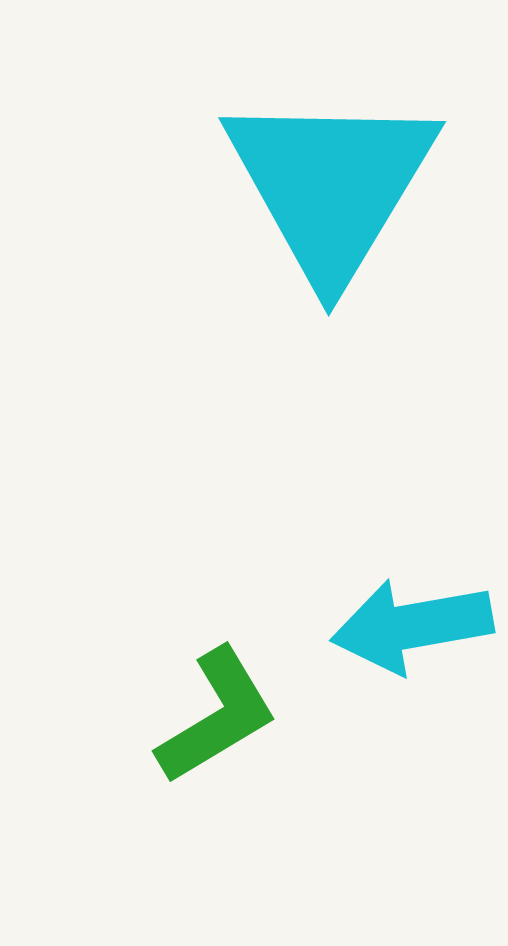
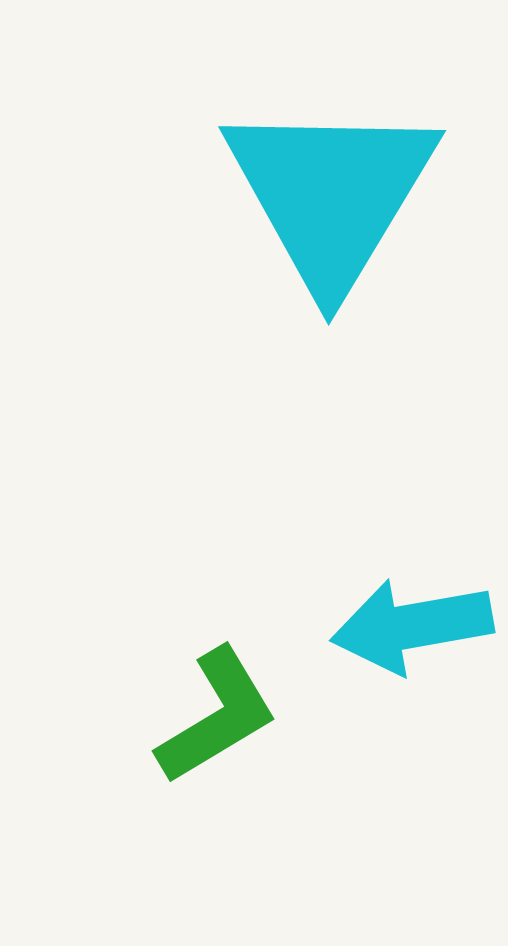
cyan triangle: moved 9 px down
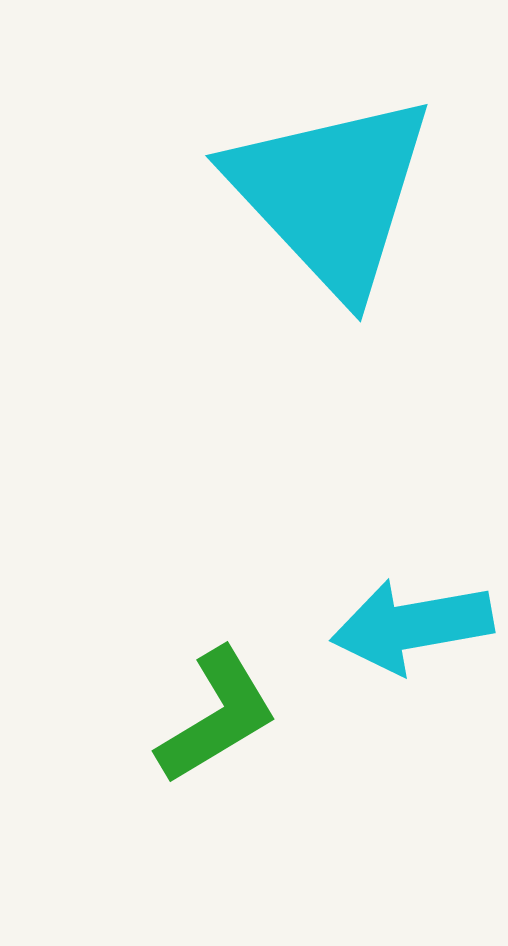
cyan triangle: rotated 14 degrees counterclockwise
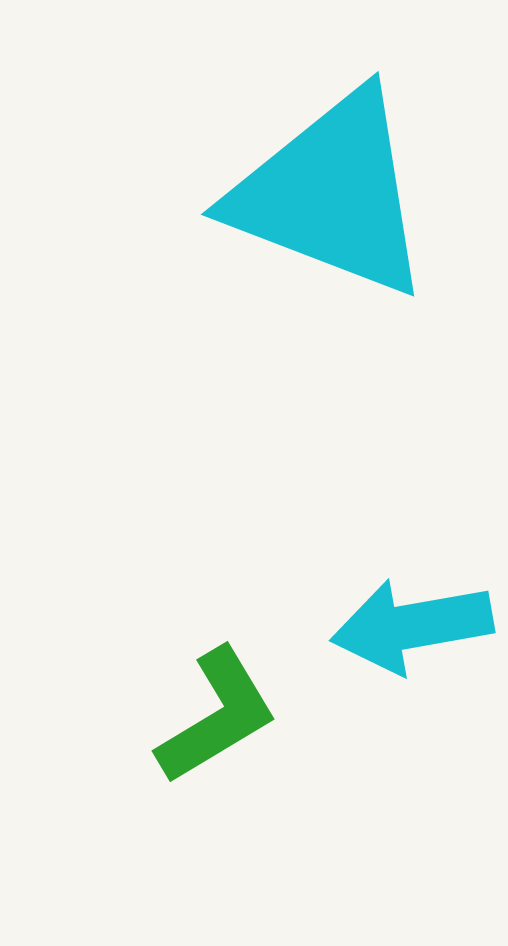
cyan triangle: rotated 26 degrees counterclockwise
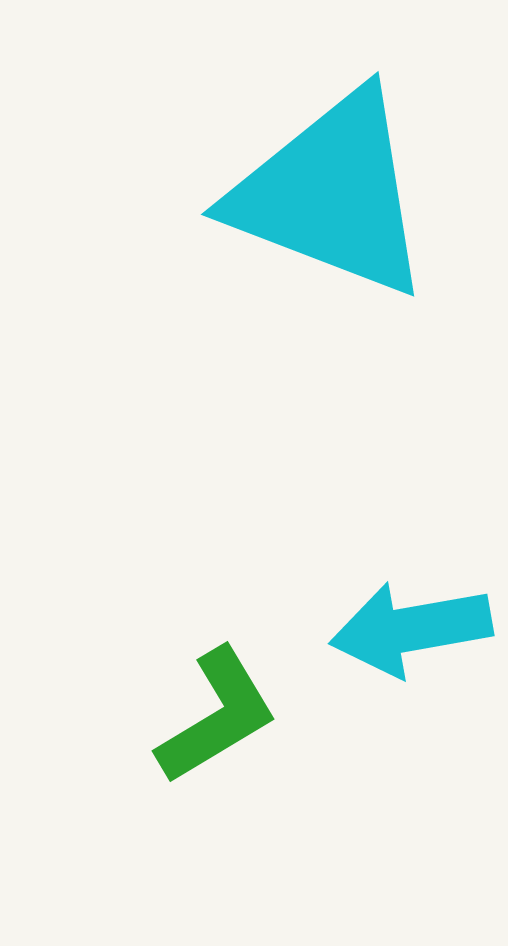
cyan arrow: moved 1 px left, 3 px down
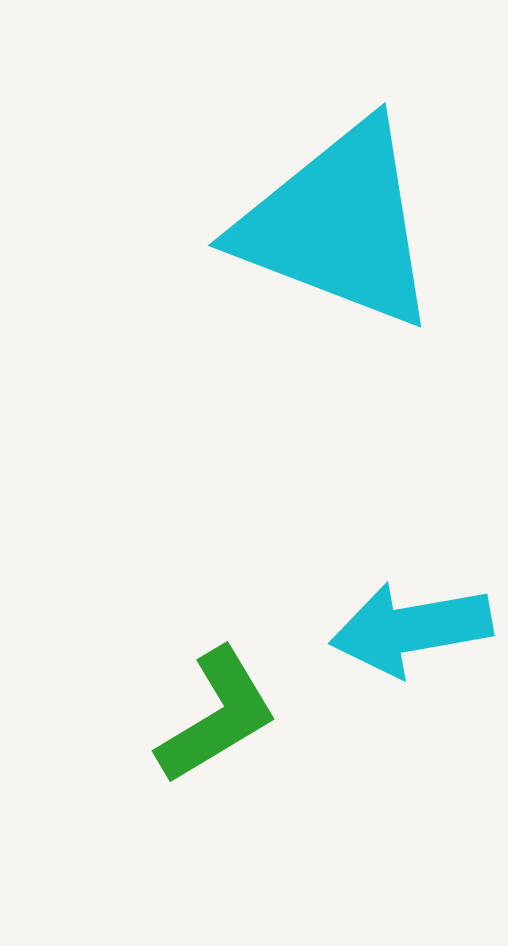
cyan triangle: moved 7 px right, 31 px down
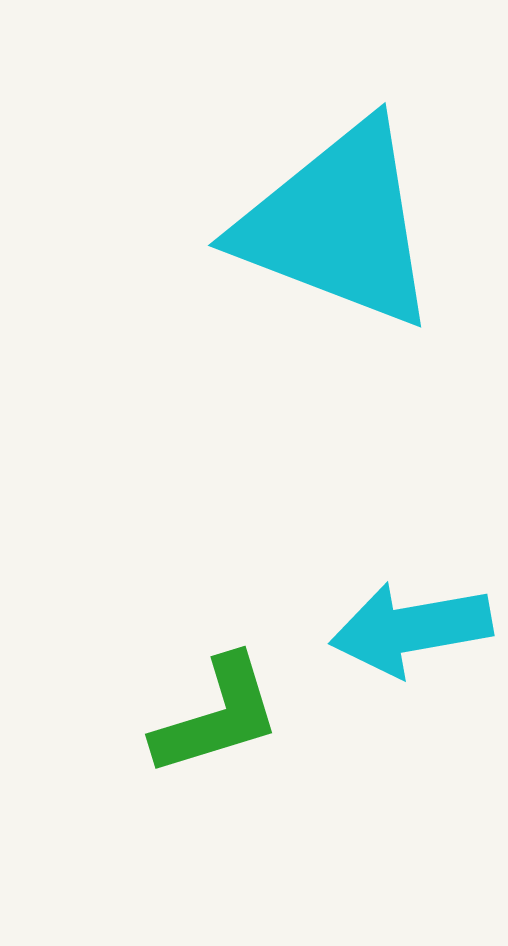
green L-shape: rotated 14 degrees clockwise
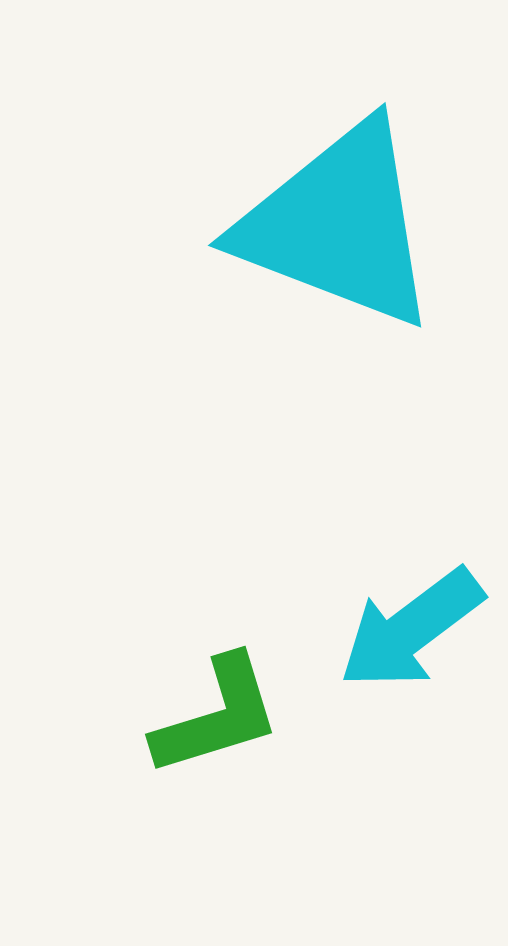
cyan arrow: rotated 27 degrees counterclockwise
